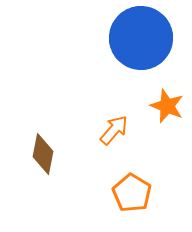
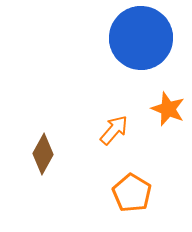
orange star: moved 1 px right, 3 px down
brown diamond: rotated 18 degrees clockwise
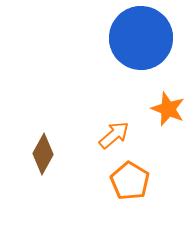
orange arrow: moved 5 px down; rotated 8 degrees clockwise
orange pentagon: moved 2 px left, 12 px up
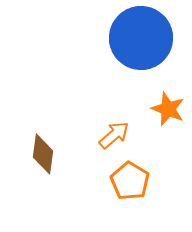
brown diamond: rotated 21 degrees counterclockwise
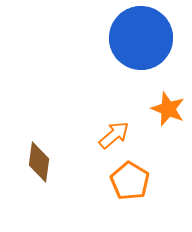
brown diamond: moved 4 px left, 8 px down
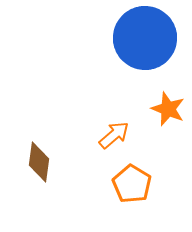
blue circle: moved 4 px right
orange pentagon: moved 2 px right, 3 px down
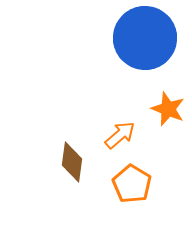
orange arrow: moved 6 px right
brown diamond: moved 33 px right
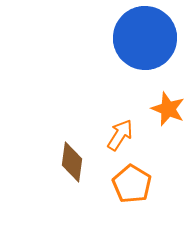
orange arrow: rotated 16 degrees counterclockwise
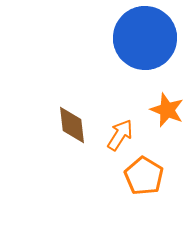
orange star: moved 1 px left, 1 px down
brown diamond: moved 37 px up; rotated 15 degrees counterclockwise
orange pentagon: moved 12 px right, 8 px up
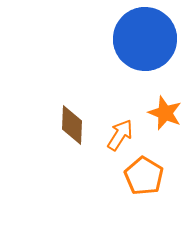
blue circle: moved 1 px down
orange star: moved 2 px left, 3 px down
brown diamond: rotated 9 degrees clockwise
